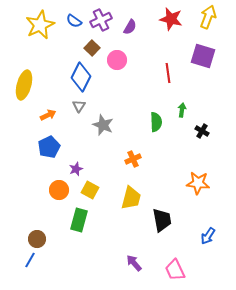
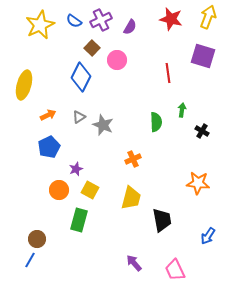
gray triangle: moved 11 px down; rotated 24 degrees clockwise
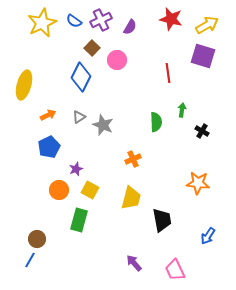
yellow arrow: moved 1 px left, 8 px down; rotated 40 degrees clockwise
yellow star: moved 2 px right, 2 px up
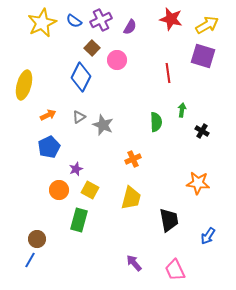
black trapezoid: moved 7 px right
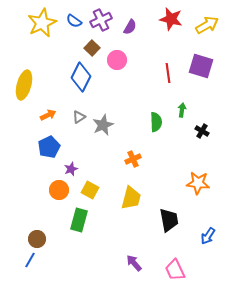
purple square: moved 2 px left, 10 px down
gray star: rotated 25 degrees clockwise
purple star: moved 5 px left
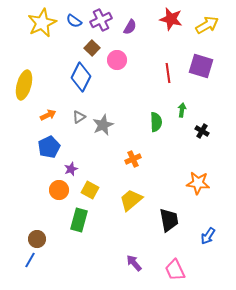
yellow trapezoid: moved 2 px down; rotated 145 degrees counterclockwise
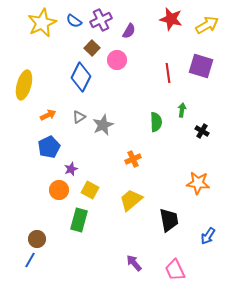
purple semicircle: moved 1 px left, 4 px down
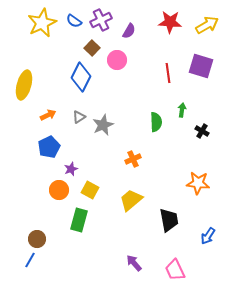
red star: moved 1 px left, 3 px down; rotated 10 degrees counterclockwise
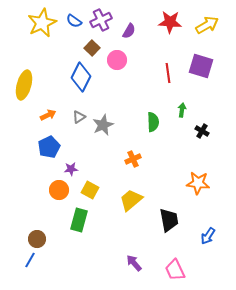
green semicircle: moved 3 px left
purple star: rotated 16 degrees clockwise
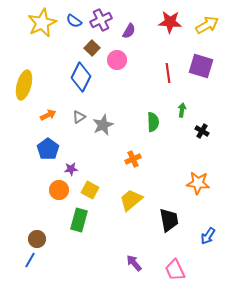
blue pentagon: moved 1 px left, 2 px down; rotated 10 degrees counterclockwise
